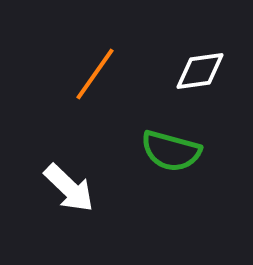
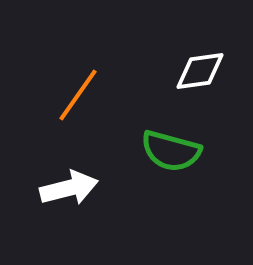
orange line: moved 17 px left, 21 px down
white arrow: rotated 58 degrees counterclockwise
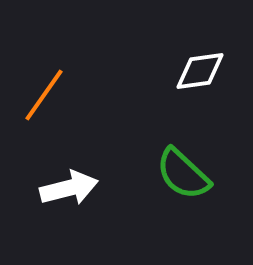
orange line: moved 34 px left
green semicircle: moved 12 px right, 23 px down; rotated 28 degrees clockwise
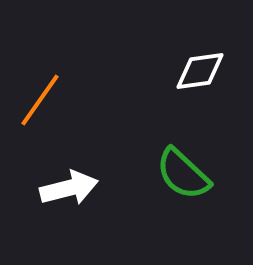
orange line: moved 4 px left, 5 px down
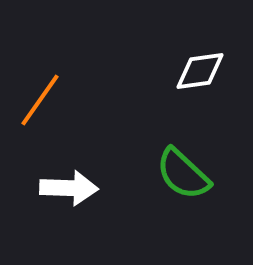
white arrow: rotated 16 degrees clockwise
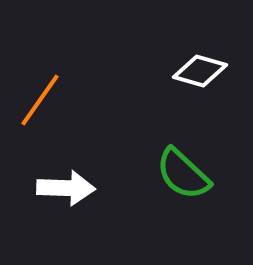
white diamond: rotated 24 degrees clockwise
white arrow: moved 3 px left
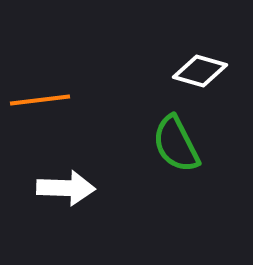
orange line: rotated 48 degrees clockwise
green semicircle: moved 7 px left, 30 px up; rotated 20 degrees clockwise
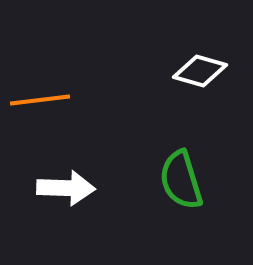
green semicircle: moved 5 px right, 36 px down; rotated 10 degrees clockwise
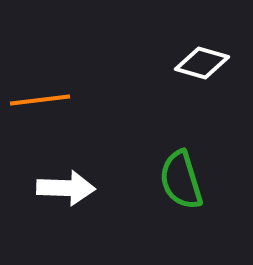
white diamond: moved 2 px right, 8 px up
